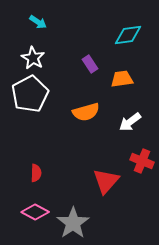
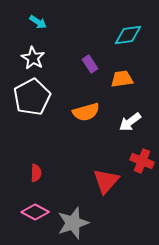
white pentagon: moved 2 px right, 3 px down
gray star: rotated 16 degrees clockwise
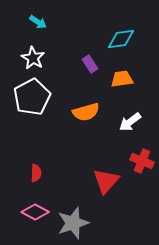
cyan diamond: moved 7 px left, 4 px down
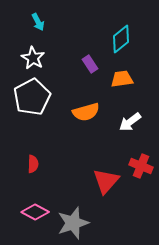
cyan arrow: rotated 30 degrees clockwise
cyan diamond: rotated 32 degrees counterclockwise
red cross: moved 1 px left, 5 px down
red semicircle: moved 3 px left, 9 px up
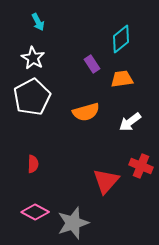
purple rectangle: moved 2 px right
